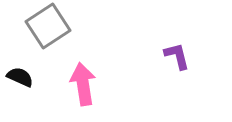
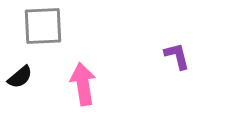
gray square: moved 5 px left; rotated 30 degrees clockwise
black semicircle: rotated 116 degrees clockwise
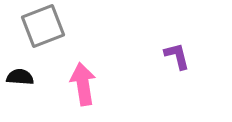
gray square: rotated 18 degrees counterclockwise
black semicircle: rotated 136 degrees counterclockwise
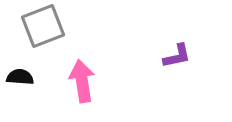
purple L-shape: rotated 92 degrees clockwise
pink arrow: moved 1 px left, 3 px up
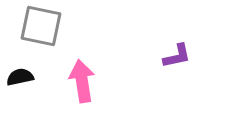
gray square: moved 2 px left; rotated 33 degrees clockwise
black semicircle: rotated 16 degrees counterclockwise
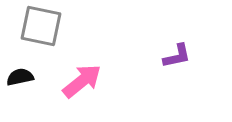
pink arrow: rotated 60 degrees clockwise
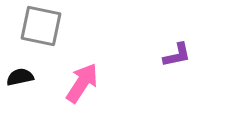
purple L-shape: moved 1 px up
pink arrow: moved 2 px down; rotated 18 degrees counterclockwise
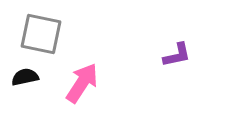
gray square: moved 8 px down
black semicircle: moved 5 px right
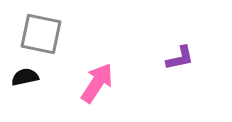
purple L-shape: moved 3 px right, 3 px down
pink arrow: moved 15 px right
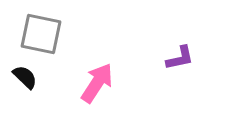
black semicircle: rotated 56 degrees clockwise
